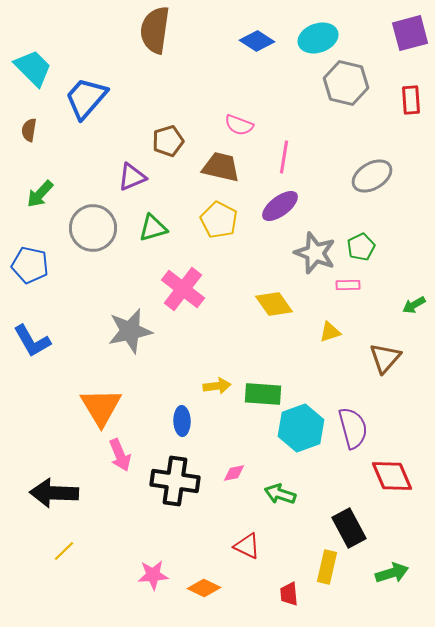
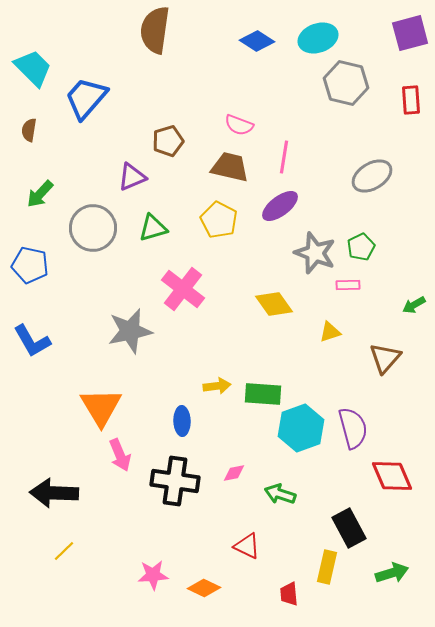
brown trapezoid at (221, 167): moved 9 px right
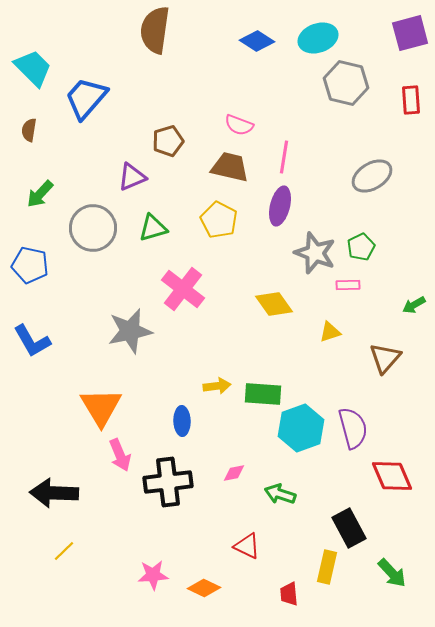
purple ellipse at (280, 206): rotated 39 degrees counterclockwise
black cross at (175, 481): moved 7 px left, 1 px down; rotated 15 degrees counterclockwise
green arrow at (392, 573): rotated 64 degrees clockwise
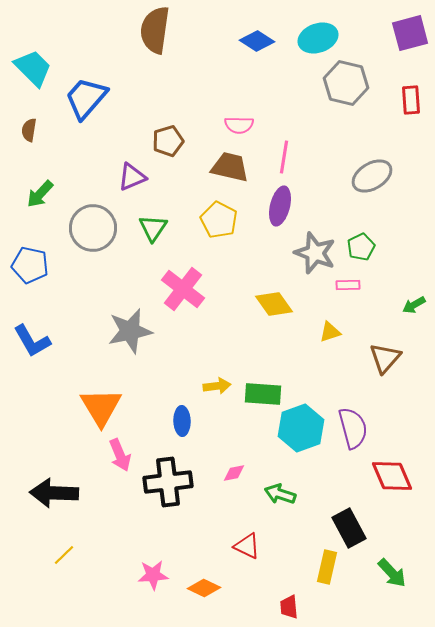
pink semicircle at (239, 125): rotated 20 degrees counterclockwise
green triangle at (153, 228): rotated 40 degrees counterclockwise
yellow line at (64, 551): moved 4 px down
red trapezoid at (289, 594): moved 13 px down
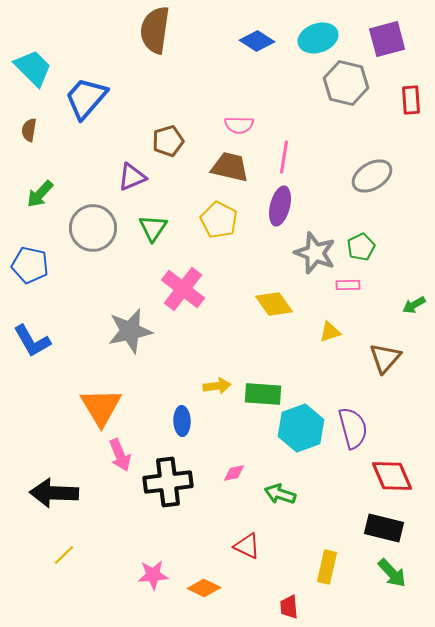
purple square at (410, 33): moved 23 px left, 6 px down
black rectangle at (349, 528): moved 35 px right; rotated 48 degrees counterclockwise
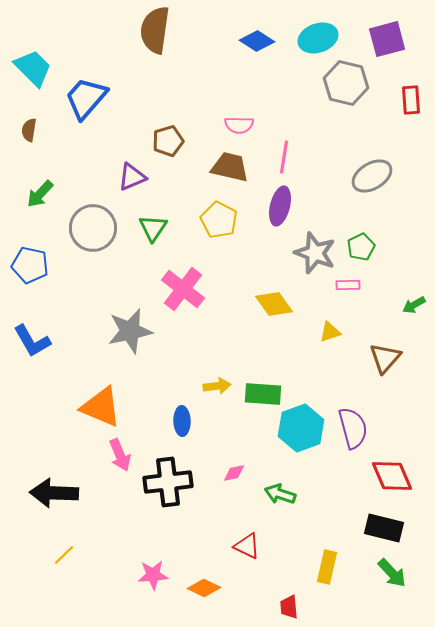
orange triangle at (101, 407): rotated 36 degrees counterclockwise
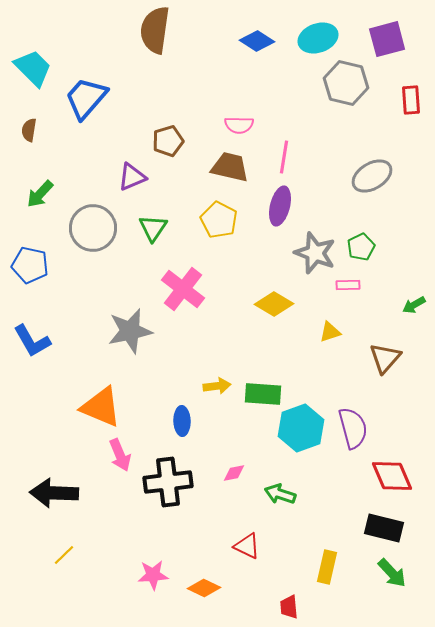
yellow diamond at (274, 304): rotated 24 degrees counterclockwise
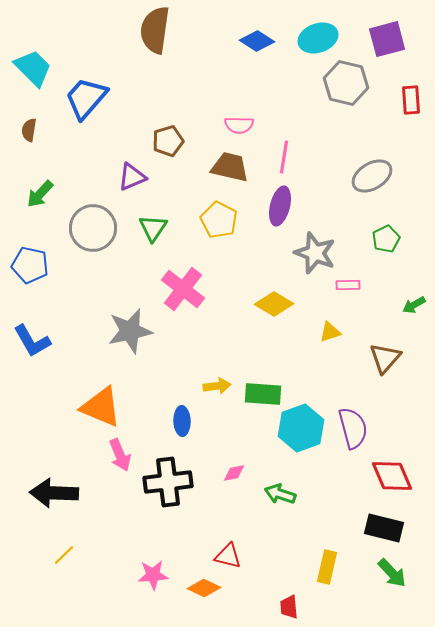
green pentagon at (361, 247): moved 25 px right, 8 px up
red triangle at (247, 546): moved 19 px left, 10 px down; rotated 12 degrees counterclockwise
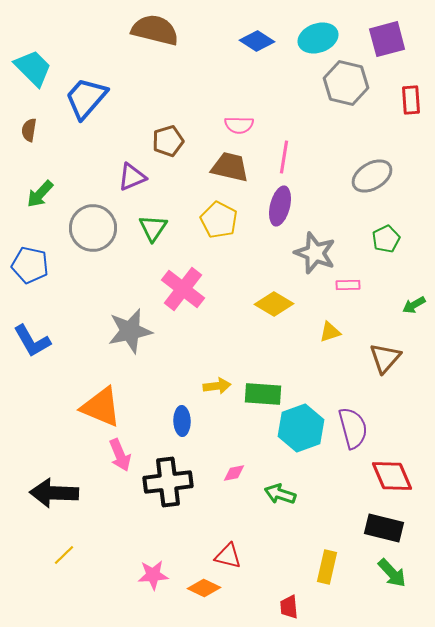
brown semicircle at (155, 30): rotated 96 degrees clockwise
